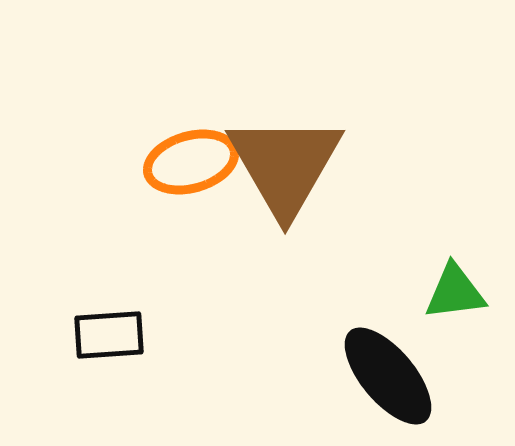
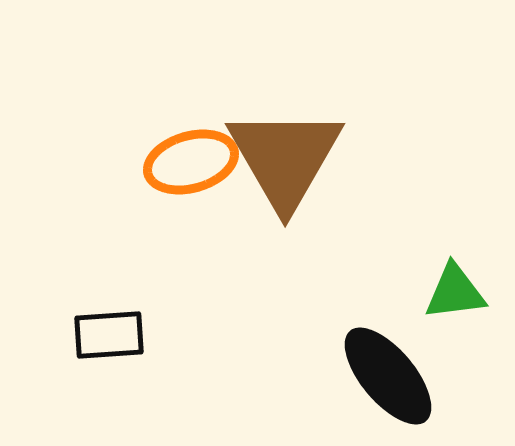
brown triangle: moved 7 px up
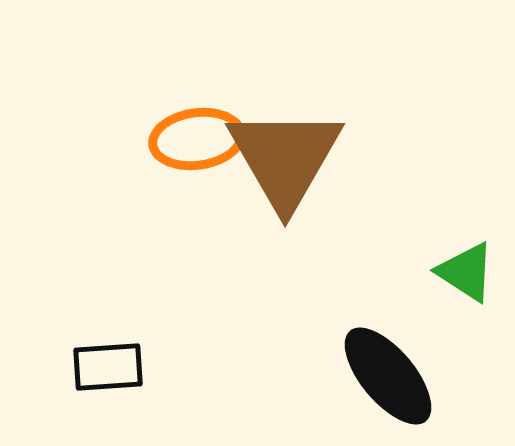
orange ellipse: moved 6 px right, 23 px up; rotated 8 degrees clockwise
green triangle: moved 11 px right, 20 px up; rotated 40 degrees clockwise
black rectangle: moved 1 px left, 32 px down
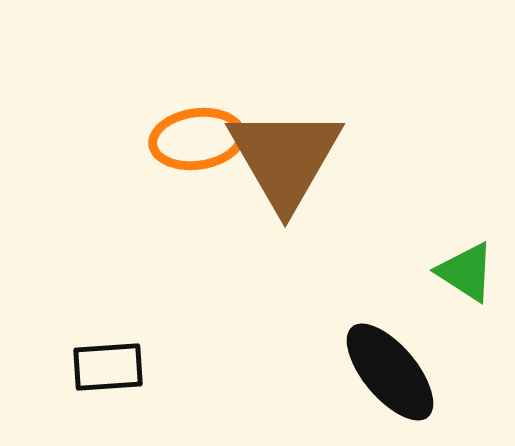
black ellipse: moved 2 px right, 4 px up
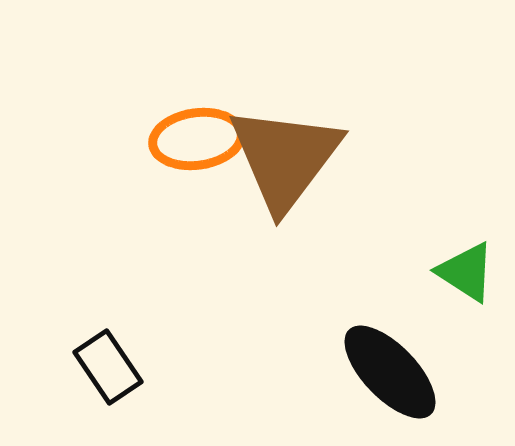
brown triangle: rotated 7 degrees clockwise
black rectangle: rotated 60 degrees clockwise
black ellipse: rotated 4 degrees counterclockwise
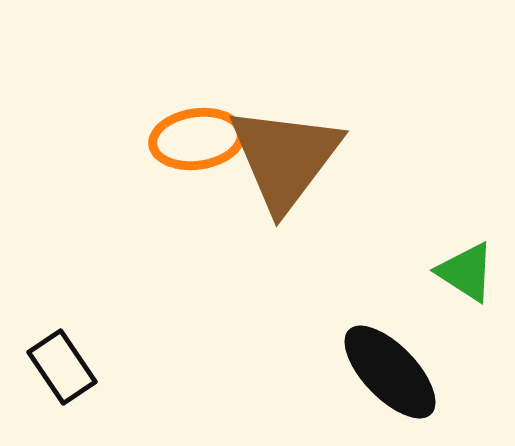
black rectangle: moved 46 px left
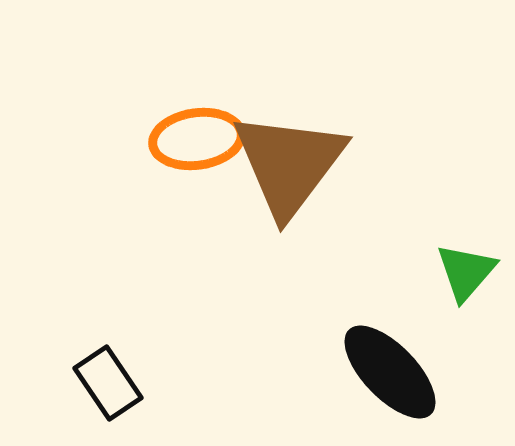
brown triangle: moved 4 px right, 6 px down
green triangle: rotated 38 degrees clockwise
black rectangle: moved 46 px right, 16 px down
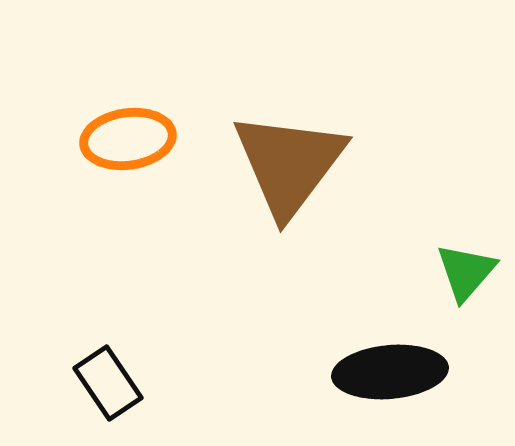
orange ellipse: moved 69 px left
black ellipse: rotated 51 degrees counterclockwise
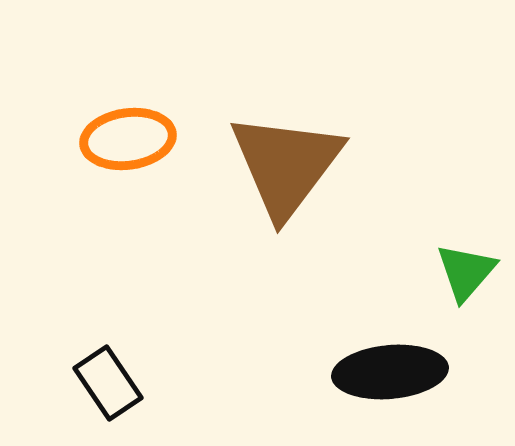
brown triangle: moved 3 px left, 1 px down
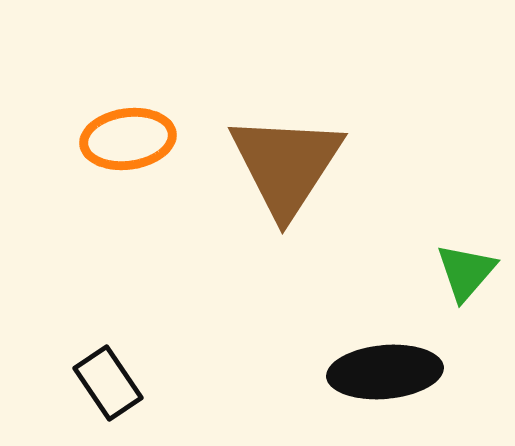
brown triangle: rotated 4 degrees counterclockwise
black ellipse: moved 5 px left
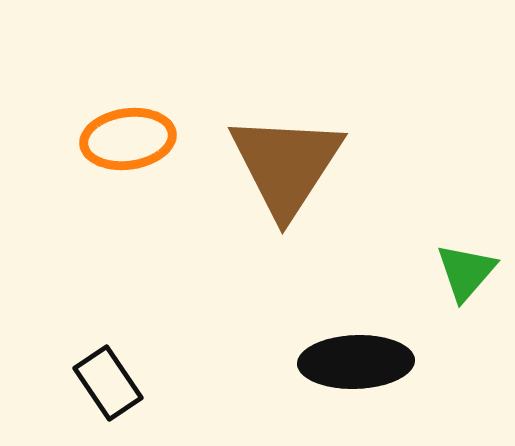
black ellipse: moved 29 px left, 10 px up; rotated 3 degrees clockwise
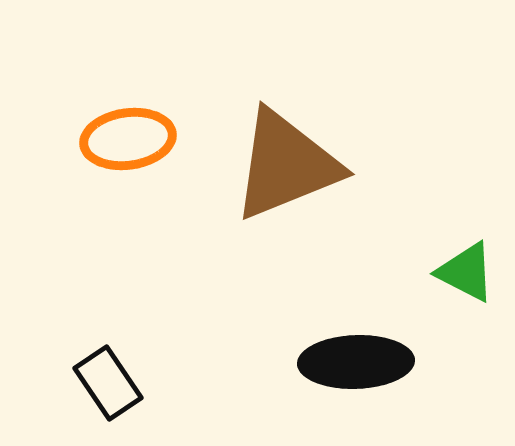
brown triangle: rotated 35 degrees clockwise
green triangle: rotated 44 degrees counterclockwise
